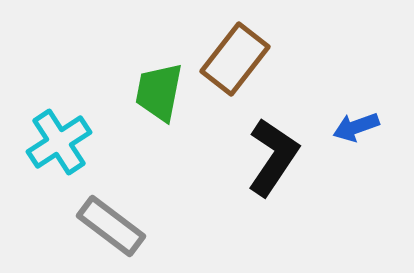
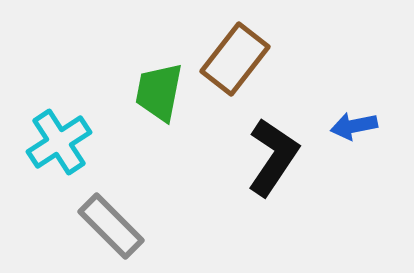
blue arrow: moved 2 px left, 1 px up; rotated 9 degrees clockwise
gray rectangle: rotated 8 degrees clockwise
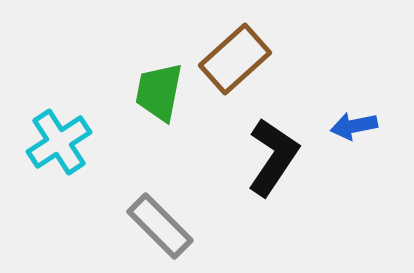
brown rectangle: rotated 10 degrees clockwise
gray rectangle: moved 49 px right
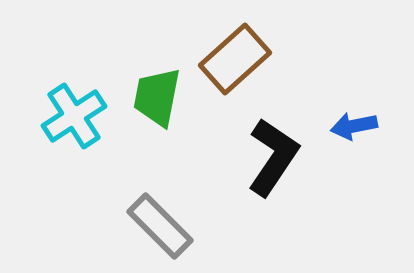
green trapezoid: moved 2 px left, 5 px down
cyan cross: moved 15 px right, 26 px up
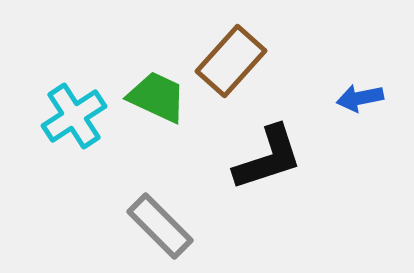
brown rectangle: moved 4 px left, 2 px down; rotated 6 degrees counterclockwise
green trapezoid: rotated 104 degrees clockwise
blue arrow: moved 6 px right, 28 px up
black L-shape: moved 5 px left, 1 px down; rotated 38 degrees clockwise
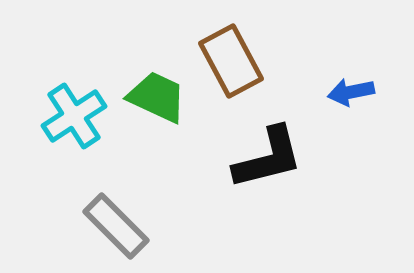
brown rectangle: rotated 70 degrees counterclockwise
blue arrow: moved 9 px left, 6 px up
black L-shape: rotated 4 degrees clockwise
gray rectangle: moved 44 px left
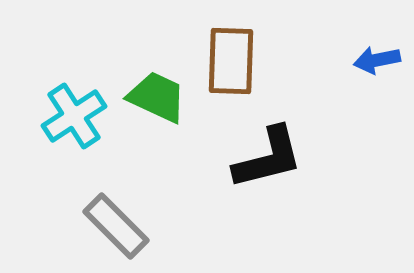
brown rectangle: rotated 30 degrees clockwise
blue arrow: moved 26 px right, 32 px up
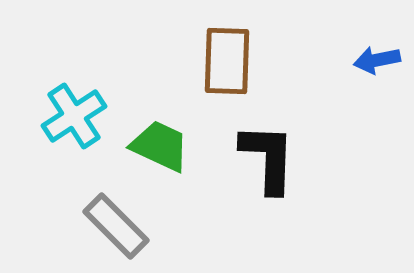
brown rectangle: moved 4 px left
green trapezoid: moved 3 px right, 49 px down
black L-shape: rotated 74 degrees counterclockwise
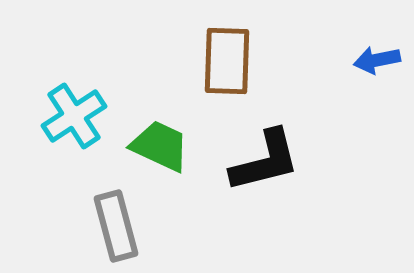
black L-shape: moved 3 px left, 3 px down; rotated 74 degrees clockwise
gray rectangle: rotated 30 degrees clockwise
